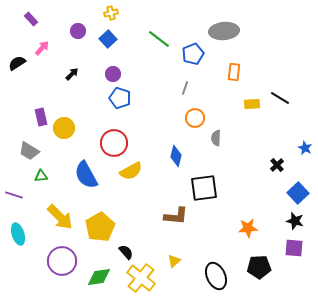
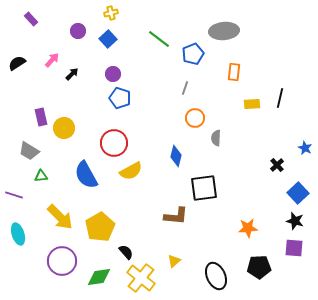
pink arrow at (42, 48): moved 10 px right, 12 px down
black line at (280, 98): rotated 72 degrees clockwise
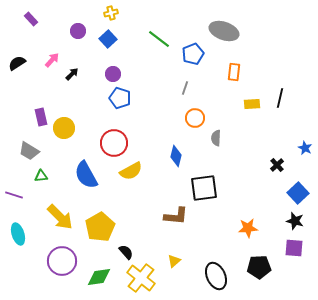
gray ellipse at (224, 31): rotated 24 degrees clockwise
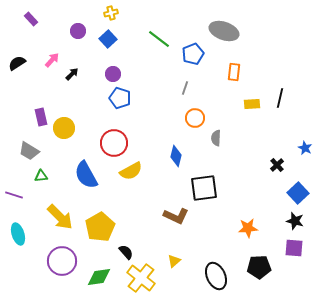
brown L-shape at (176, 216): rotated 20 degrees clockwise
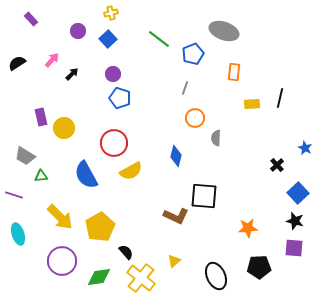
gray trapezoid at (29, 151): moved 4 px left, 5 px down
black square at (204, 188): moved 8 px down; rotated 12 degrees clockwise
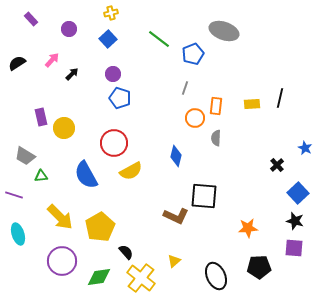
purple circle at (78, 31): moved 9 px left, 2 px up
orange rectangle at (234, 72): moved 18 px left, 34 px down
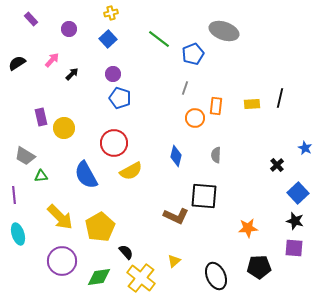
gray semicircle at (216, 138): moved 17 px down
purple line at (14, 195): rotated 66 degrees clockwise
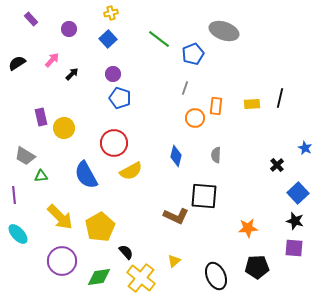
cyan ellipse at (18, 234): rotated 25 degrees counterclockwise
black pentagon at (259, 267): moved 2 px left
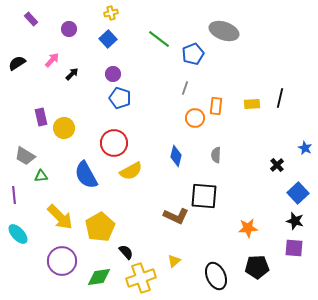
yellow cross at (141, 278): rotated 32 degrees clockwise
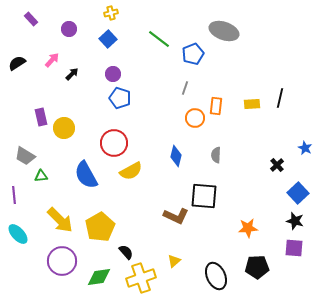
yellow arrow at (60, 217): moved 3 px down
